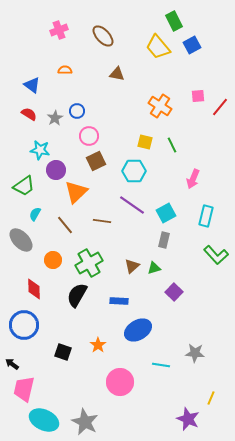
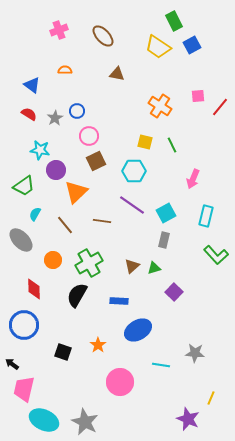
yellow trapezoid at (158, 47): rotated 16 degrees counterclockwise
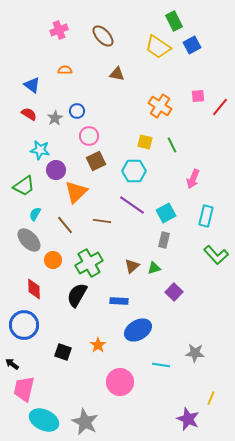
gray ellipse at (21, 240): moved 8 px right
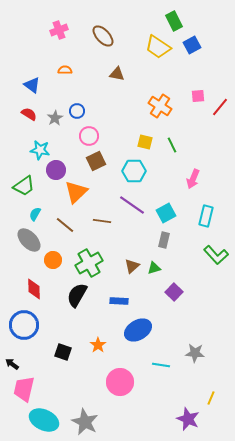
brown line at (65, 225): rotated 12 degrees counterclockwise
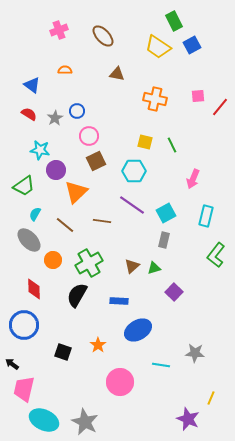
orange cross at (160, 106): moved 5 px left, 7 px up; rotated 20 degrees counterclockwise
green L-shape at (216, 255): rotated 80 degrees clockwise
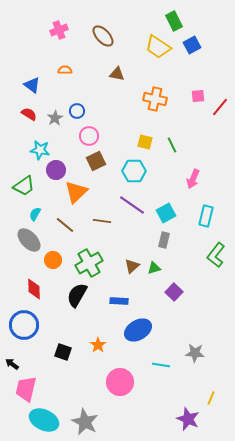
pink trapezoid at (24, 389): moved 2 px right
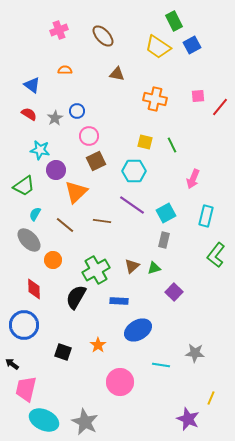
green cross at (89, 263): moved 7 px right, 7 px down
black semicircle at (77, 295): moved 1 px left, 2 px down
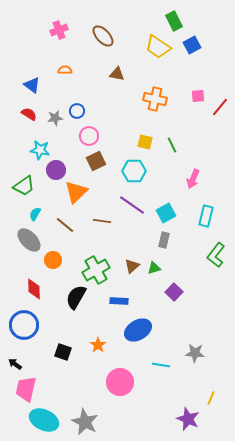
gray star at (55, 118): rotated 21 degrees clockwise
black arrow at (12, 364): moved 3 px right
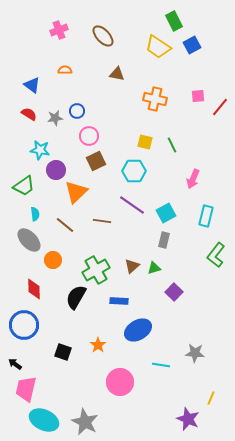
cyan semicircle at (35, 214): rotated 144 degrees clockwise
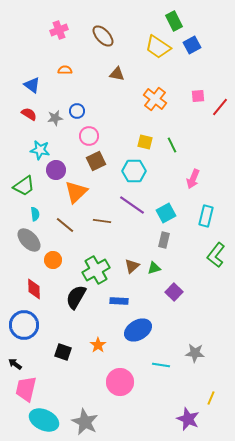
orange cross at (155, 99): rotated 25 degrees clockwise
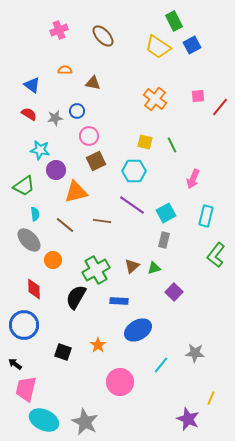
brown triangle at (117, 74): moved 24 px left, 9 px down
orange triangle at (76, 192): rotated 30 degrees clockwise
cyan line at (161, 365): rotated 60 degrees counterclockwise
